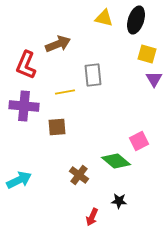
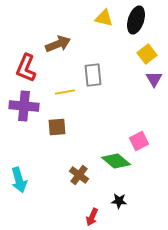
yellow square: rotated 36 degrees clockwise
red L-shape: moved 3 px down
cyan arrow: rotated 100 degrees clockwise
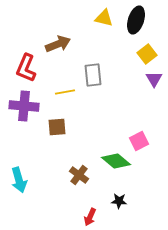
red arrow: moved 2 px left
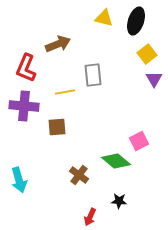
black ellipse: moved 1 px down
